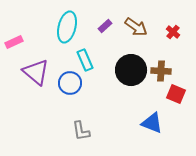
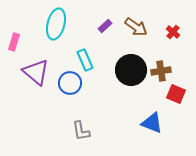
cyan ellipse: moved 11 px left, 3 px up
pink rectangle: rotated 48 degrees counterclockwise
brown cross: rotated 12 degrees counterclockwise
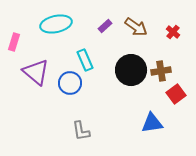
cyan ellipse: rotated 64 degrees clockwise
red square: rotated 30 degrees clockwise
blue triangle: rotated 30 degrees counterclockwise
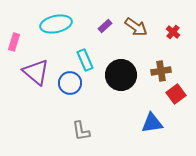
black circle: moved 10 px left, 5 px down
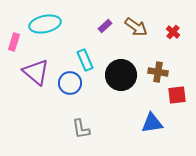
cyan ellipse: moved 11 px left
brown cross: moved 3 px left, 1 px down; rotated 18 degrees clockwise
red square: moved 1 px right, 1 px down; rotated 30 degrees clockwise
gray L-shape: moved 2 px up
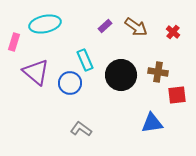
gray L-shape: rotated 135 degrees clockwise
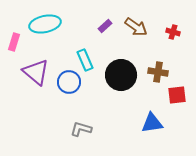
red cross: rotated 24 degrees counterclockwise
blue circle: moved 1 px left, 1 px up
gray L-shape: rotated 20 degrees counterclockwise
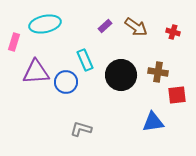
purple triangle: rotated 44 degrees counterclockwise
blue circle: moved 3 px left
blue triangle: moved 1 px right, 1 px up
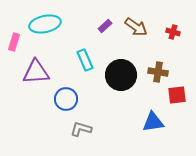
blue circle: moved 17 px down
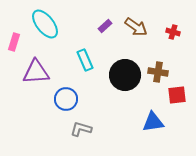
cyan ellipse: rotated 64 degrees clockwise
black circle: moved 4 px right
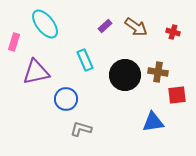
purple triangle: rotated 8 degrees counterclockwise
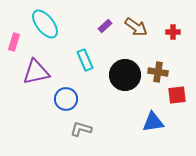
red cross: rotated 16 degrees counterclockwise
